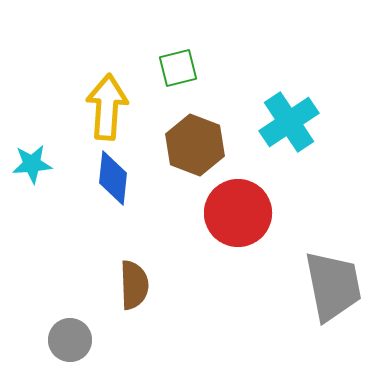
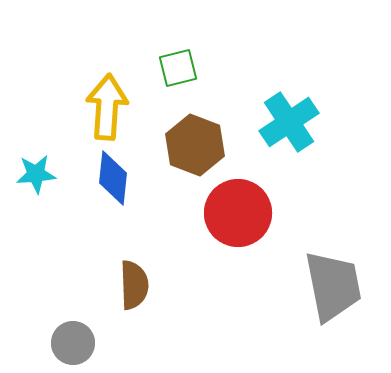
cyan star: moved 4 px right, 10 px down
gray circle: moved 3 px right, 3 px down
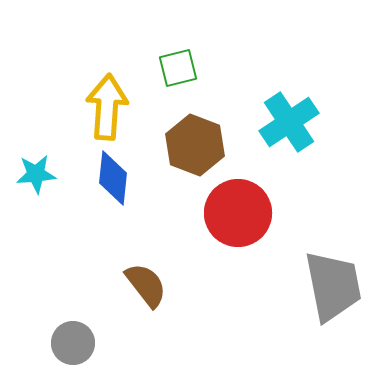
brown semicircle: moved 12 px right; rotated 36 degrees counterclockwise
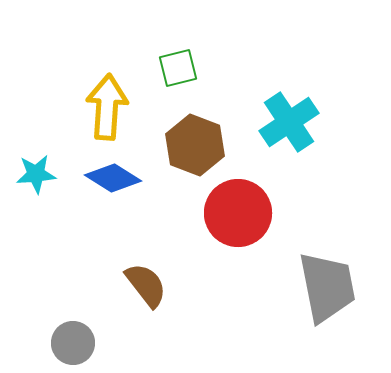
blue diamond: rotated 64 degrees counterclockwise
gray trapezoid: moved 6 px left, 1 px down
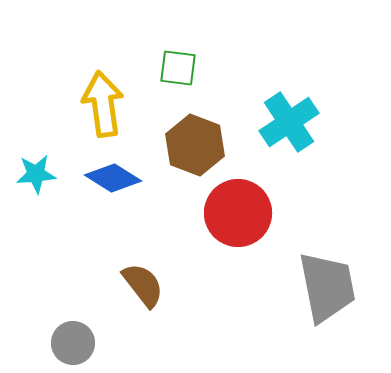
green square: rotated 21 degrees clockwise
yellow arrow: moved 4 px left, 3 px up; rotated 12 degrees counterclockwise
brown semicircle: moved 3 px left
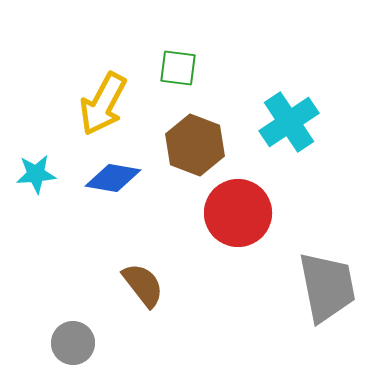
yellow arrow: rotated 144 degrees counterclockwise
blue diamond: rotated 22 degrees counterclockwise
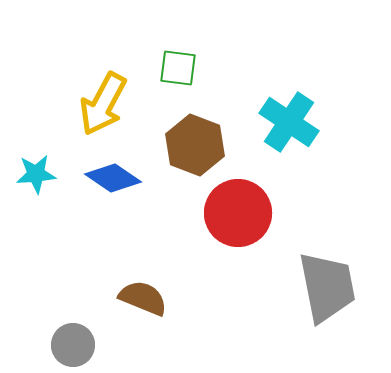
cyan cross: rotated 22 degrees counterclockwise
blue diamond: rotated 24 degrees clockwise
brown semicircle: moved 13 px down; rotated 30 degrees counterclockwise
gray circle: moved 2 px down
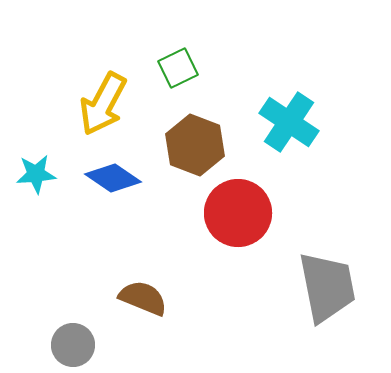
green square: rotated 33 degrees counterclockwise
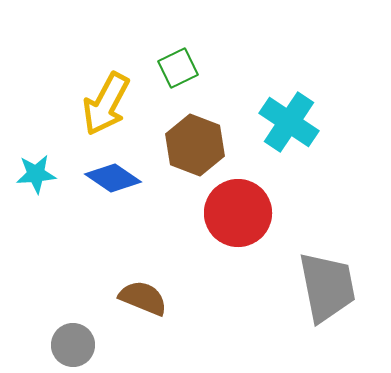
yellow arrow: moved 3 px right
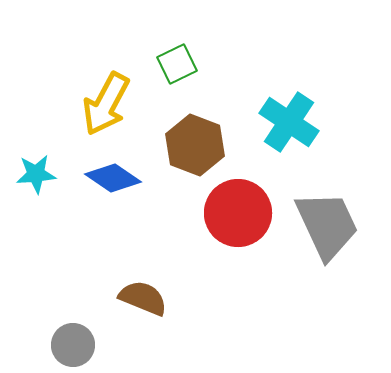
green square: moved 1 px left, 4 px up
gray trapezoid: moved 62 px up; rotated 14 degrees counterclockwise
